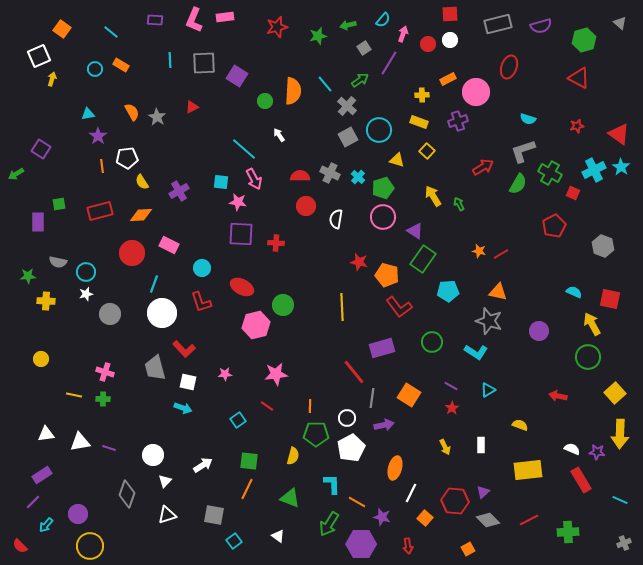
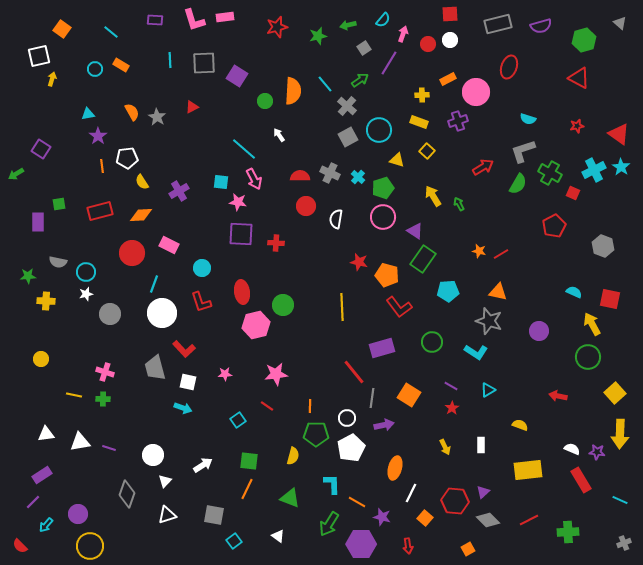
pink L-shape at (194, 20): rotated 40 degrees counterclockwise
white square at (39, 56): rotated 10 degrees clockwise
red ellipse at (242, 287): moved 5 px down; rotated 55 degrees clockwise
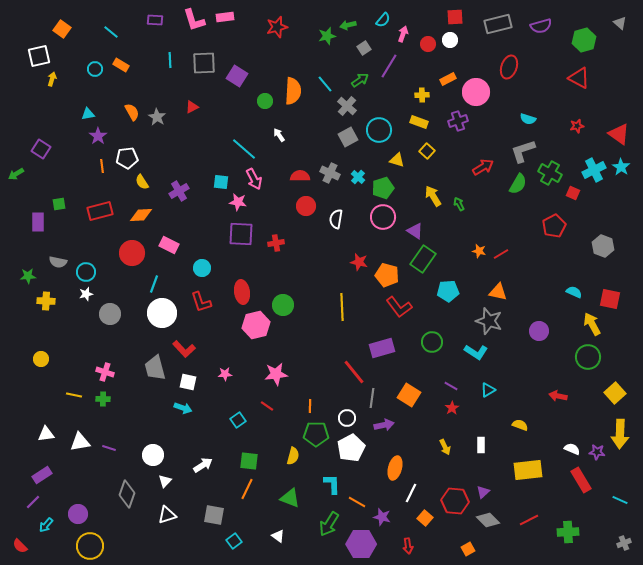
red square at (450, 14): moved 5 px right, 3 px down
green star at (318, 36): moved 9 px right
purple line at (389, 63): moved 3 px down
red cross at (276, 243): rotated 14 degrees counterclockwise
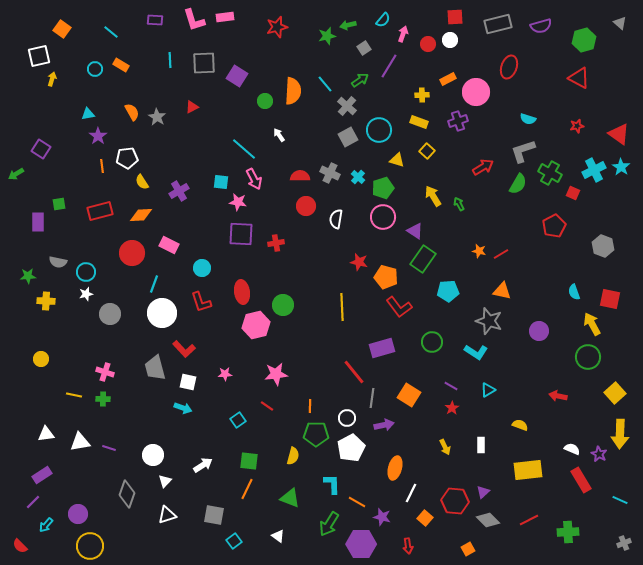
orange pentagon at (387, 275): moved 1 px left, 2 px down
orange triangle at (498, 292): moved 4 px right, 1 px up
cyan semicircle at (574, 292): rotated 133 degrees counterclockwise
purple star at (597, 452): moved 2 px right, 2 px down; rotated 21 degrees clockwise
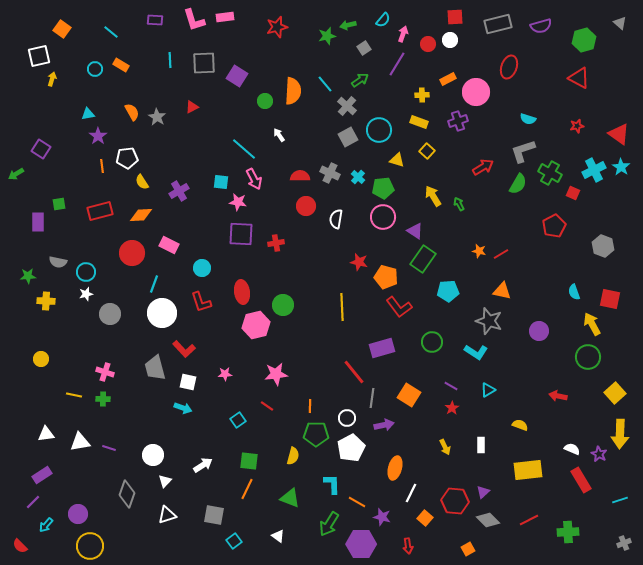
purple line at (389, 66): moved 8 px right, 2 px up
green pentagon at (383, 188): rotated 10 degrees clockwise
cyan line at (620, 500): rotated 42 degrees counterclockwise
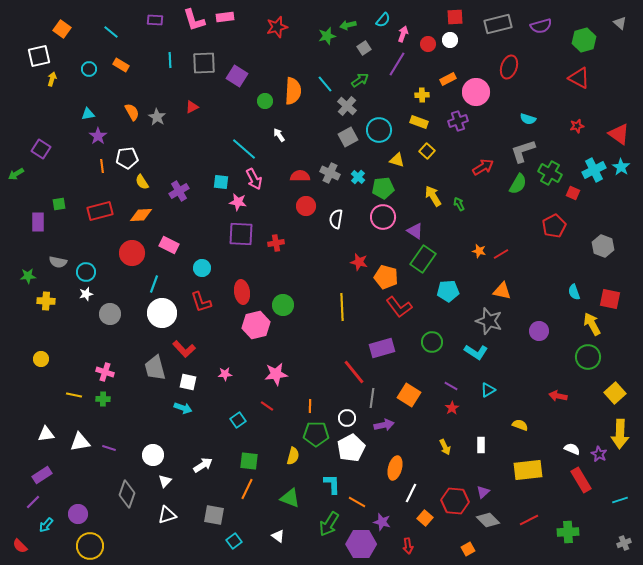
cyan circle at (95, 69): moved 6 px left
purple star at (382, 517): moved 5 px down
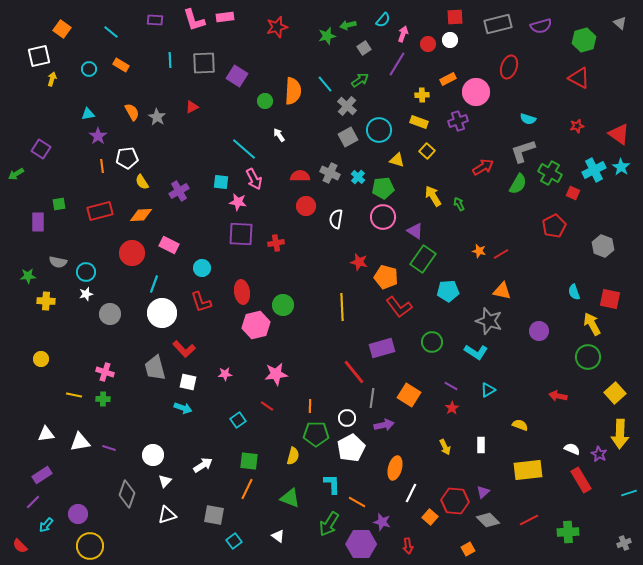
cyan line at (620, 500): moved 9 px right, 7 px up
orange square at (425, 518): moved 5 px right, 1 px up
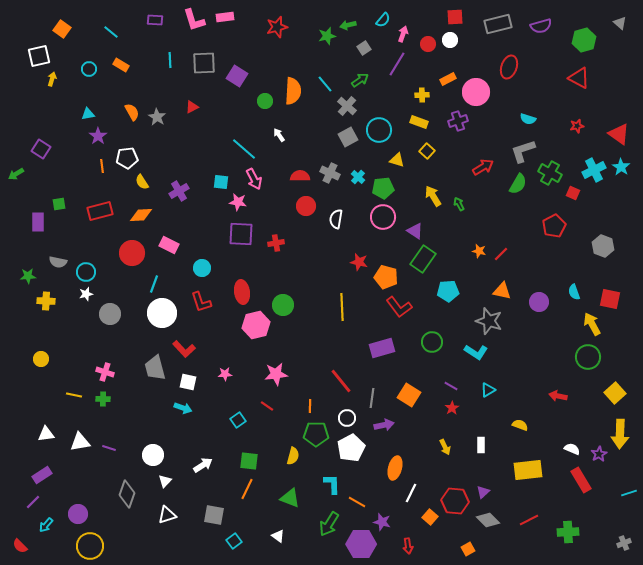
red line at (501, 254): rotated 14 degrees counterclockwise
purple circle at (539, 331): moved 29 px up
red line at (354, 372): moved 13 px left, 9 px down
purple star at (599, 454): rotated 14 degrees clockwise
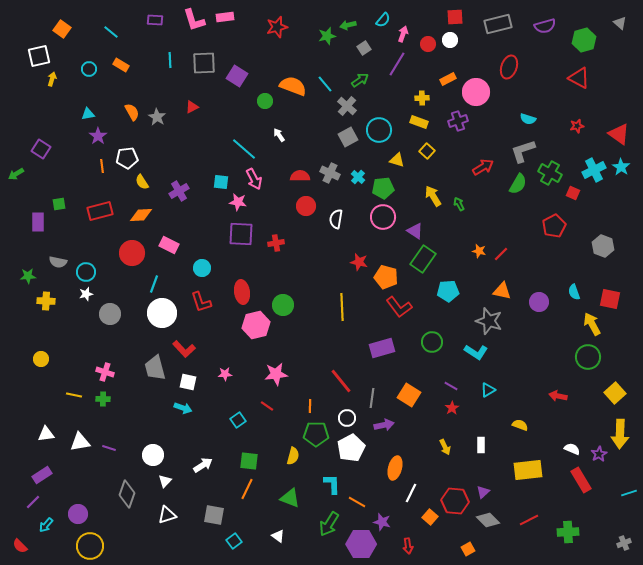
purple semicircle at (541, 26): moved 4 px right
orange semicircle at (293, 91): moved 5 px up; rotated 72 degrees counterclockwise
yellow cross at (422, 95): moved 3 px down
